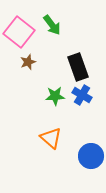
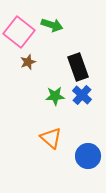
green arrow: rotated 35 degrees counterclockwise
blue cross: rotated 12 degrees clockwise
blue circle: moved 3 px left
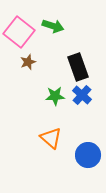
green arrow: moved 1 px right, 1 px down
blue circle: moved 1 px up
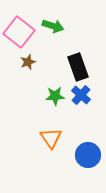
blue cross: moved 1 px left
orange triangle: rotated 15 degrees clockwise
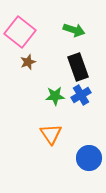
green arrow: moved 21 px right, 4 px down
pink square: moved 1 px right
blue cross: rotated 18 degrees clockwise
orange triangle: moved 4 px up
blue circle: moved 1 px right, 3 px down
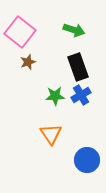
blue circle: moved 2 px left, 2 px down
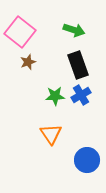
black rectangle: moved 2 px up
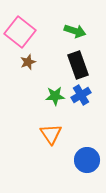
green arrow: moved 1 px right, 1 px down
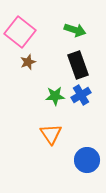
green arrow: moved 1 px up
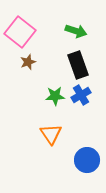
green arrow: moved 1 px right, 1 px down
